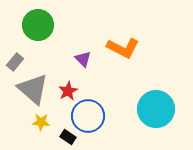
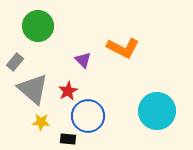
green circle: moved 1 px down
purple triangle: moved 1 px down
cyan circle: moved 1 px right, 2 px down
black rectangle: moved 2 px down; rotated 28 degrees counterclockwise
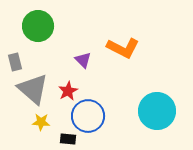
gray rectangle: rotated 54 degrees counterclockwise
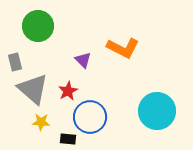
blue circle: moved 2 px right, 1 px down
